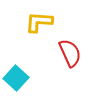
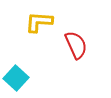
red semicircle: moved 6 px right, 8 px up
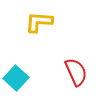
red semicircle: moved 27 px down
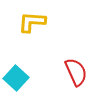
yellow L-shape: moved 7 px left
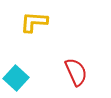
yellow L-shape: moved 2 px right
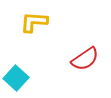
red semicircle: moved 9 px right, 13 px up; rotated 80 degrees clockwise
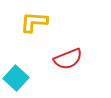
red semicircle: moved 17 px left; rotated 12 degrees clockwise
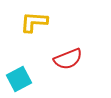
cyan square: moved 3 px right, 1 px down; rotated 20 degrees clockwise
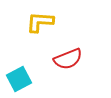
yellow L-shape: moved 6 px right
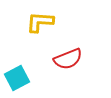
cyan square: moved 2 px left, 1 px up
